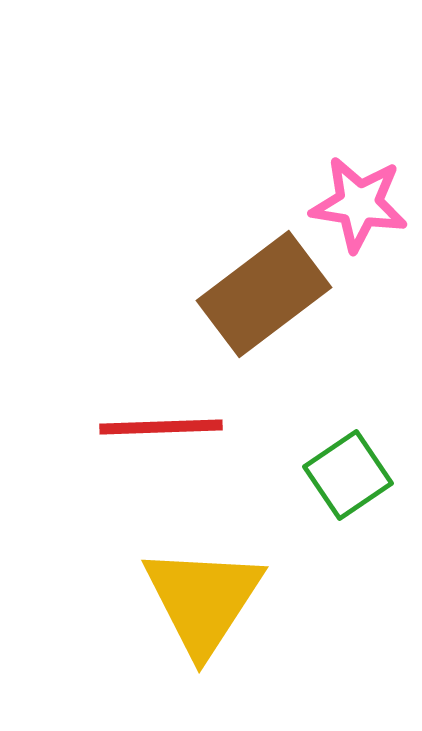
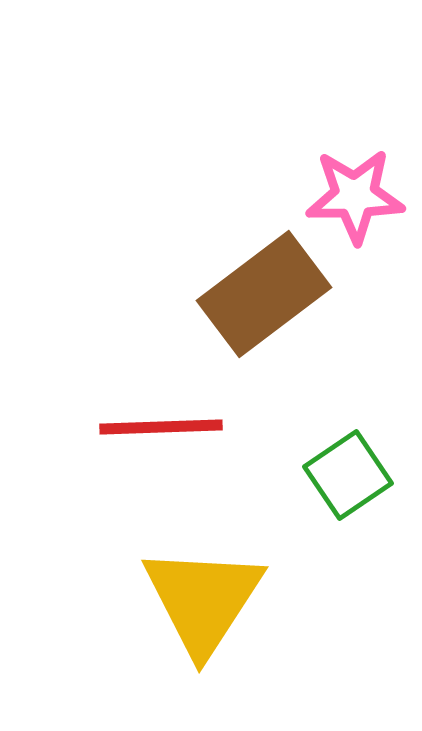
pink star: moved 4 px left, 8 px up; rotated 10 degrees counterclockwise
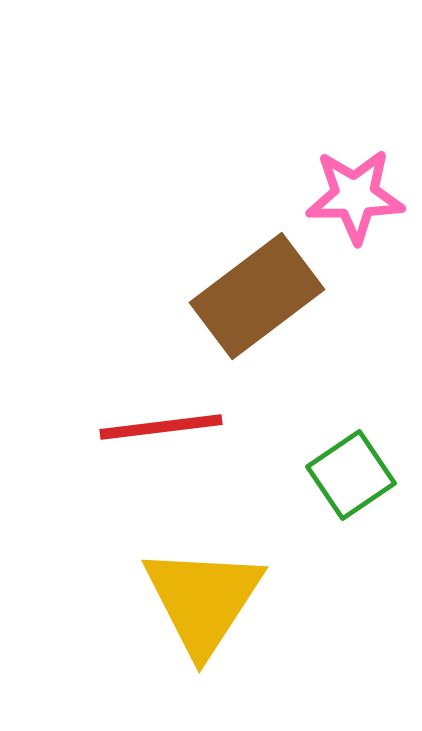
brown rectangle: moved 7 px left, 2 px down
red line: rotated 5 degrees counterclockwise
green square: moved 3 px right
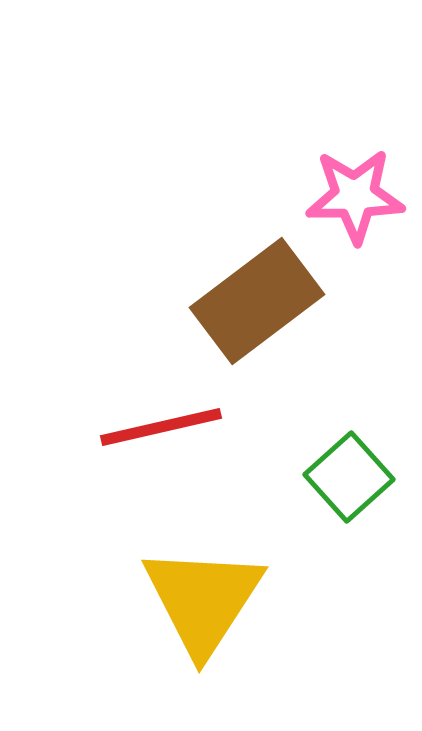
brown rectangle: moved 5 px down
red line: rotated 6 degrees counterclockwise
green square: moved 2 px left, 2 px down; rotated 8 degrees counterclockwise
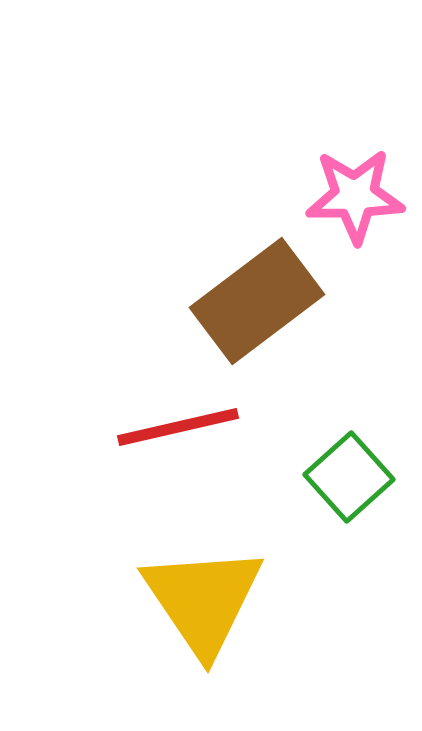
red line: moved 17 px right
yellow triangle: rotated 7 degrees counterclockwise
